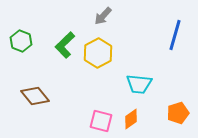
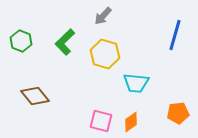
green L-shape: moved 3 px up
yellow hexagon: moved 7 px right, 1 px down; rotated 16 degrees counterclockwise
cyan trapezoid: moved 3 px left, 1 px up
orange pentagon: rotated 10 degrees clockwise
orange diamond: moved 3 px down
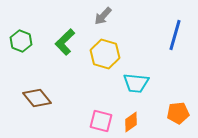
brown diamond: moved 2 px right, 2 px down
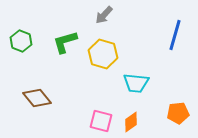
gray arrow: moved 1 px right, 1 px up
green L-shape: rotated 28 degrees clockwise
yellow hexagon: moved 2 px left
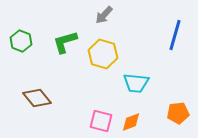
orange diamond: rotated 15 degrees clockwise
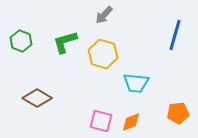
brown diamond: rotated 20 degrees counterclockwise
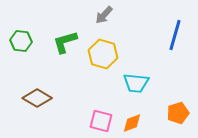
green hexagon: rotated 15 degrees counterclockwise
orange pentagon: rotated 10 degrees counterclockwise
orange diamond: moved 1 px right, 1 px down
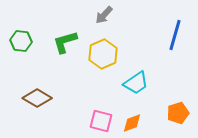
yellow hexagon: rotated 20 degrees clockwise
cyan trapezoid: rotated 40 degrees counterclockwise
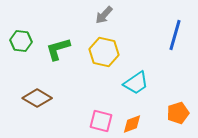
green L-shape: moved 7 px left, 7 px down
yellow hexagon: moved 1 px right, 2 px up; rotated 24 degrees counterclockwise
orange diamond: moved 1 px down
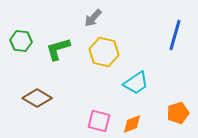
gray arrow: moved 11 px left, 3 px down
pink square: moved 2 px left
